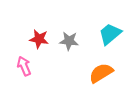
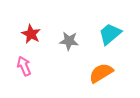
red star: moved 8 px left, 5 px up; rotated 18 degrees clockwise
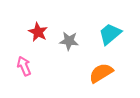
red star: moved 7 px right, 2 px up
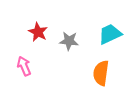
cyan trapezoid: rotated 15 degrees clockwise
orange semicircle: rotated 50 degrees counterclockwise
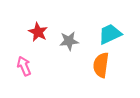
gray star: rotated 12 degrees counterclockwise
orange semicircle: moved 8 px up
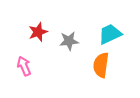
red star: rotated 24 degrees clockwise
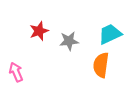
red star: moved 1 px right, 1 px up
pink arrow: moved 8 px left, 6 px down
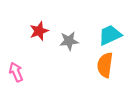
cyan trapezoid: moved 1 px down
orange semicircle: moved 4 px right
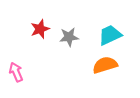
red star: moved 1 px right, 2 px up
gray star: moved 4 px up
orange semicircle: rotated 65 degrees clockwise
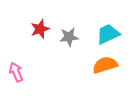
cyan trapezoid: moved 2 px left, 1 px up
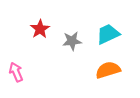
red star: rotated 12 degrees counterclockwise
gray star: moved 3 px right, 4 px down
orange semicircle: moved 3 px right, 5 px down
